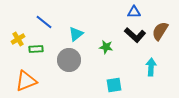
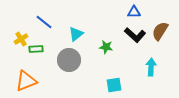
yellow cross: moved 3 px right
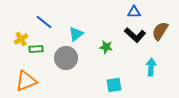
gray circle: moved 3 px left, 2 px up
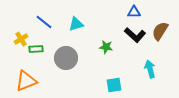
cyan triangle: moved 10 px up; rotated 21 degrees clockwise
cyan arrow: moved 1 px left, 2 px down; rotated 18 degrees counterclockwise
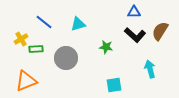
cyan triangle: moved 2 px right
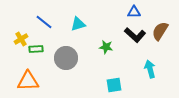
orange triangle: moved 2 px right; rotated 20 degrees clockwise
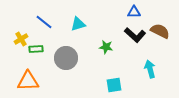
brown semicircle: rotated 84 degrees clockwise
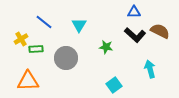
cyan triangle: moved 1 px right, 1 px down; rotated 42 degrees counterclockwise
cyan square: rotated 28 degrees counterclockwise
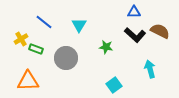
green rectangle: rotated 24 degrees clockwise
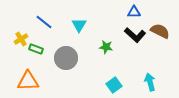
cyan arrow: moved 13 px down
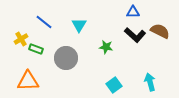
blue triangle: moved 1 px left
